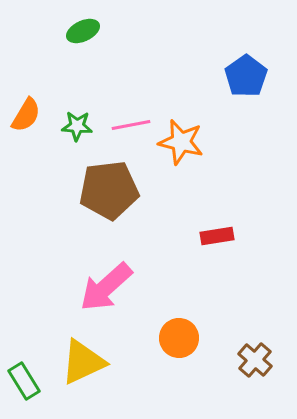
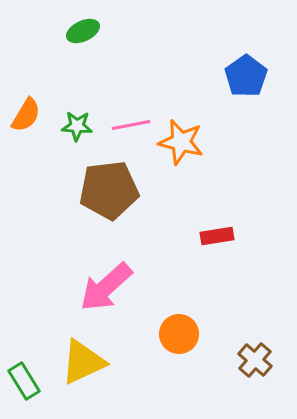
orange circle: moved 4 px up
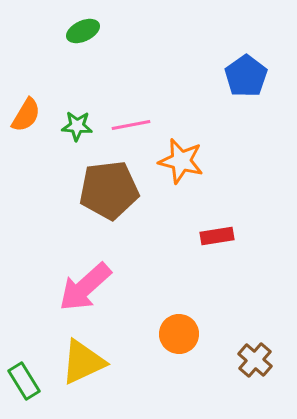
orange star: moved 19 px down
pink arrow: moved 21 px left
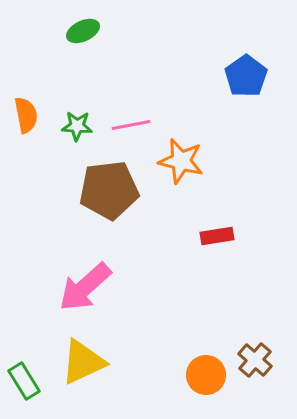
orange semicircle: rotated 42 degrees counterclockwise
orange circle: moved 27 px right, 41 px down
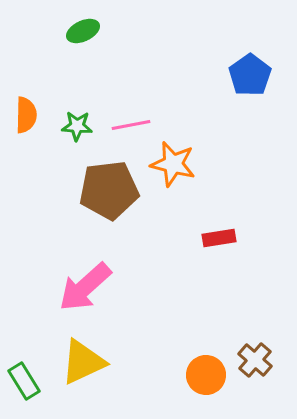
blue pentagon: moved 4 px right, 1 px up
orange semicircle: rotated 12 degrees clockwise
orange star: moved 8 px left, 3 px down
red rectangle: moved 2 px right, 2 px down
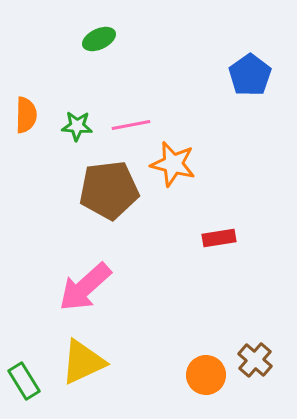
green ellipse: moved 16 px right, 8 px down
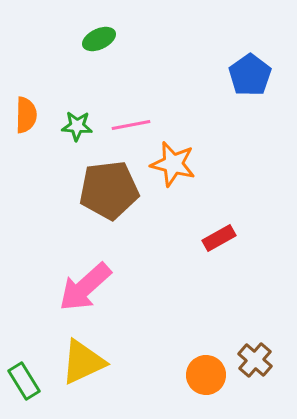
red rectangle: rotated 20 degrees counterclockwise
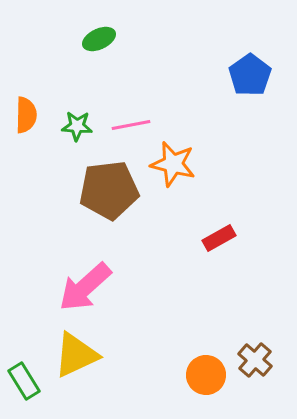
yellow triangle: moved 7 px left, 7 px up
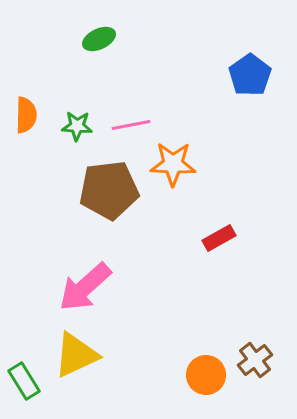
orange star: rotated 12 degrees counterclockwise
brown cross: rotated 12 degrees clockwise
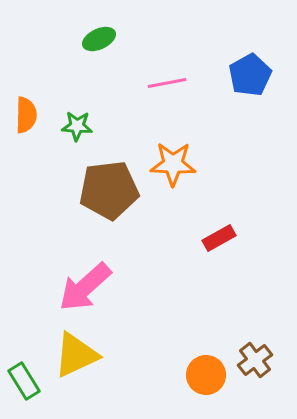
blue pentagon: rotated 6 degrees clockwise
pink line: moved 36 px right, 42 px up
